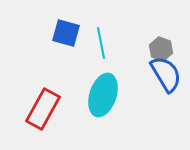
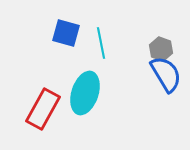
cyan ellipse: moved 18 px left, 2 px up
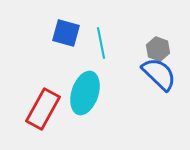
gray hexagon: moved 3 px left
blue semicircle: moved 7 px left; rotated 15 degrees counterclockwise
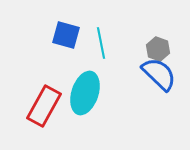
blue square: moved 2 px down
red rectangle: moved 1 px right, 3 px up
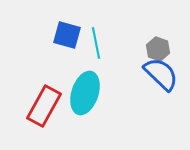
blue square: moved 1 px right
cyan line: moved 5 px left
blue semicircle: moved 2 px right
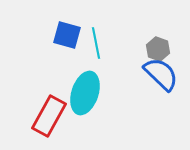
red rectangle: moved 5 px right, 10 px down
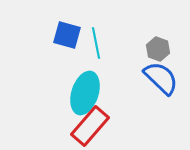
blue semicircle: moved 4 px down
red rectangle: moved 41 px right, 10 px down; rotated 12 degrees clockwise
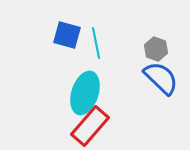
gray hexagon: moved 2 px left
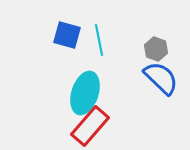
cyan line: moved 3 px right, 3 px up
